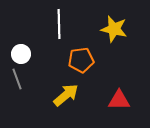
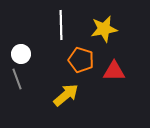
white line: moved 2 px right, 1 px down
yellow star: moved 10 px left; rotated 24 degrees counterclockwise
orange pentagon: rotated 25 degrees clockwise
red triangle: moved 5 px left, 29 px up
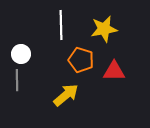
gray line: moved 1 px down; rotated 20 degrees clockwise
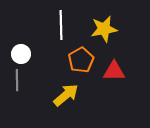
orange pentagon: rotated 25 degrees clockwise
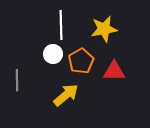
white circle: moved 32 px right
orange pentagon: moved 1 px down
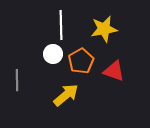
red triangle: rotated 20 degrees clockwise
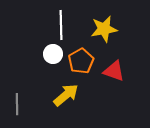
gray line: moved 24 px down
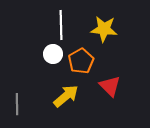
yellow star: rotated 16 degrees clockwise
red triangle: moved 4 px left, 15 px down; rotated 25 degrees clockwise
yellow arrow: moved 1 px down
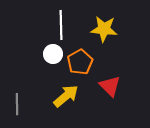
orange pentagon: moved 1 px left, 1 px down
